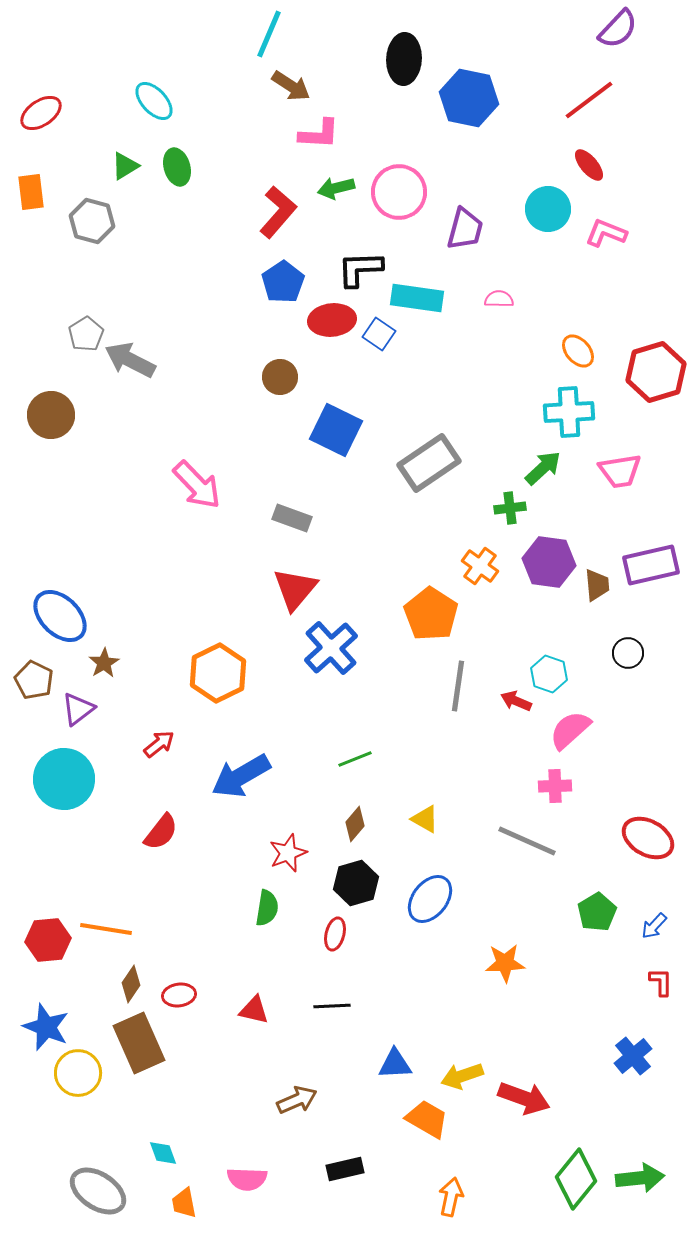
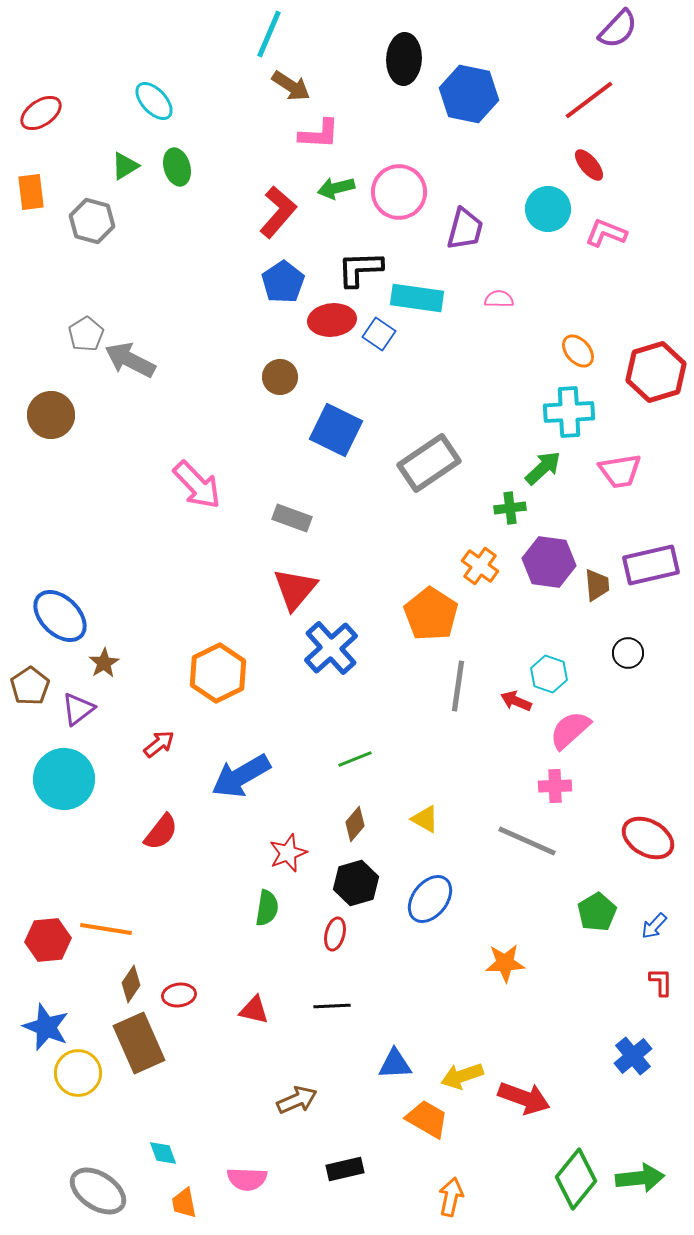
blue hexagon at (469, 98): moved 4 px up
brown pentagon at (34, 680): moved 4 px left, 6 px down; rotated 12 degrees clockwise
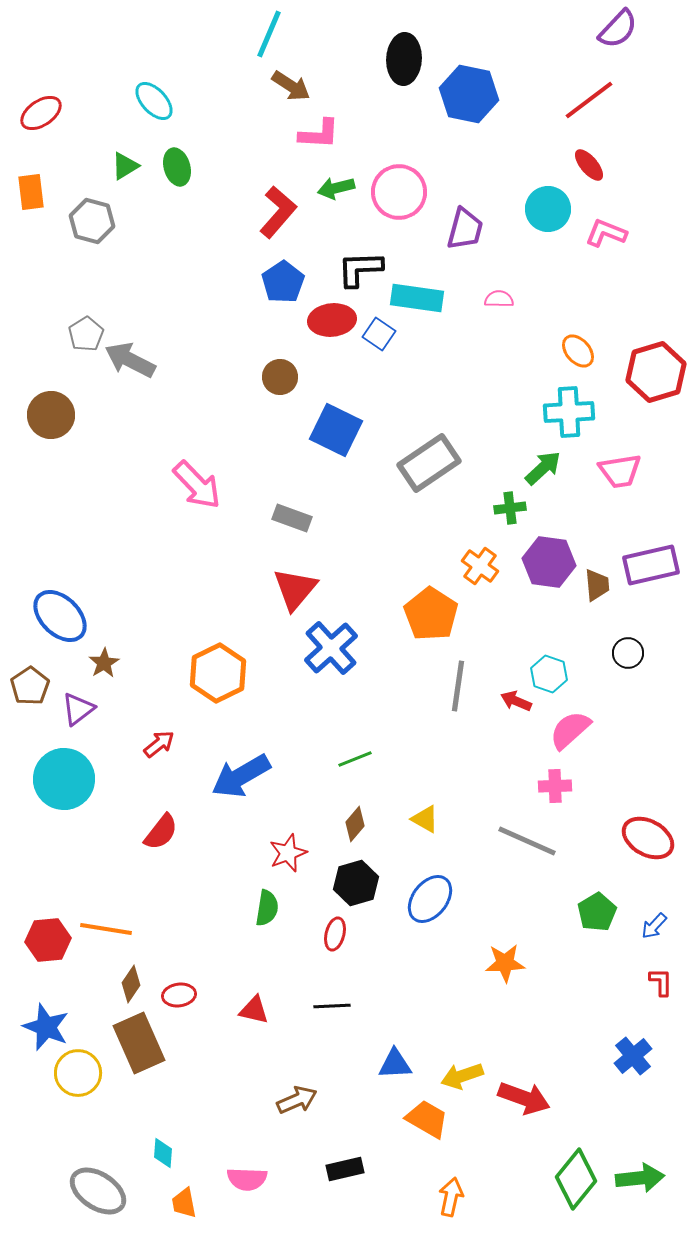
cyan diamond at (163, 1153): rotated 24 degrees clockwise
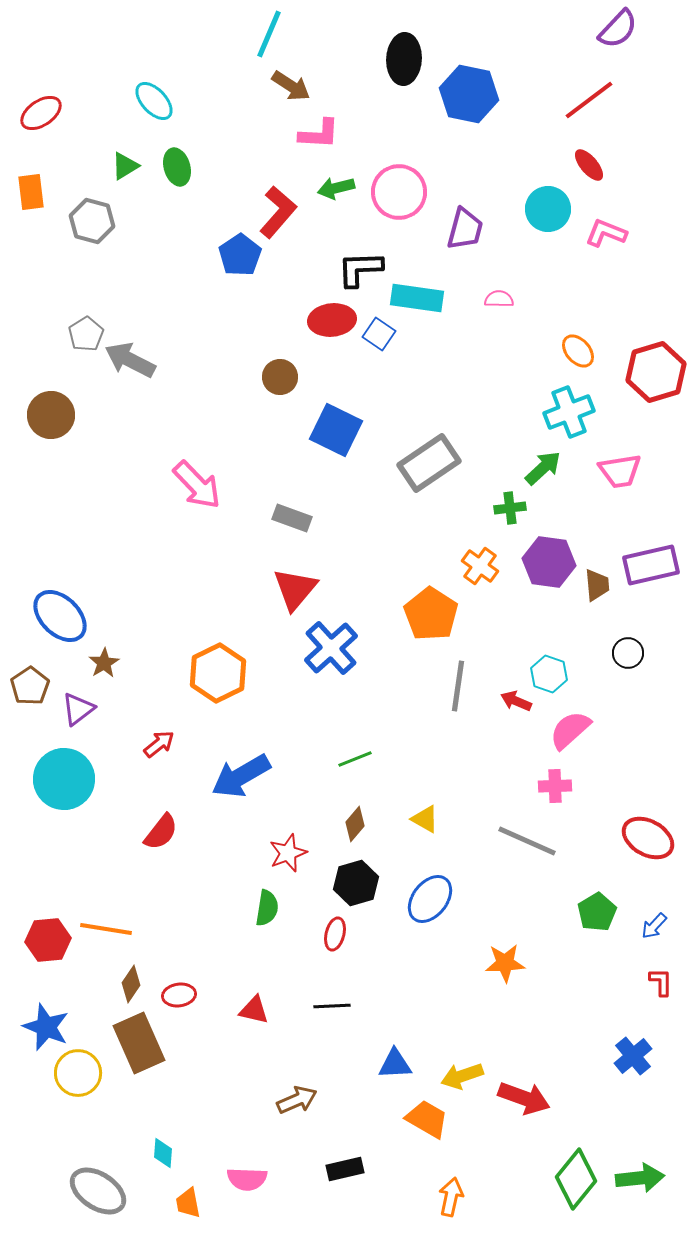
blue pentagon at (283, 282): moved 43 px left, 27 px up
cyan cross at (569, 412): rotated 18 degrees counterclockwise
orange trapezoid at (184, 1203): moved 4 px right
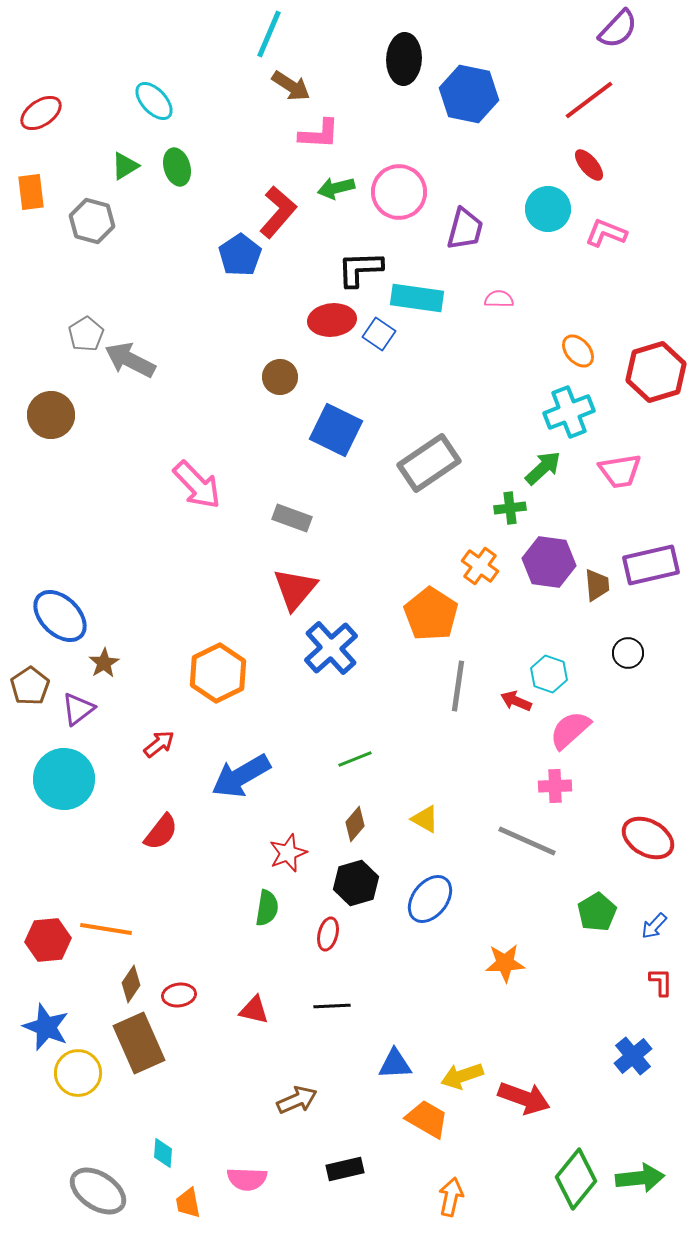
red ellipse at (335, 934): moved 7 px left
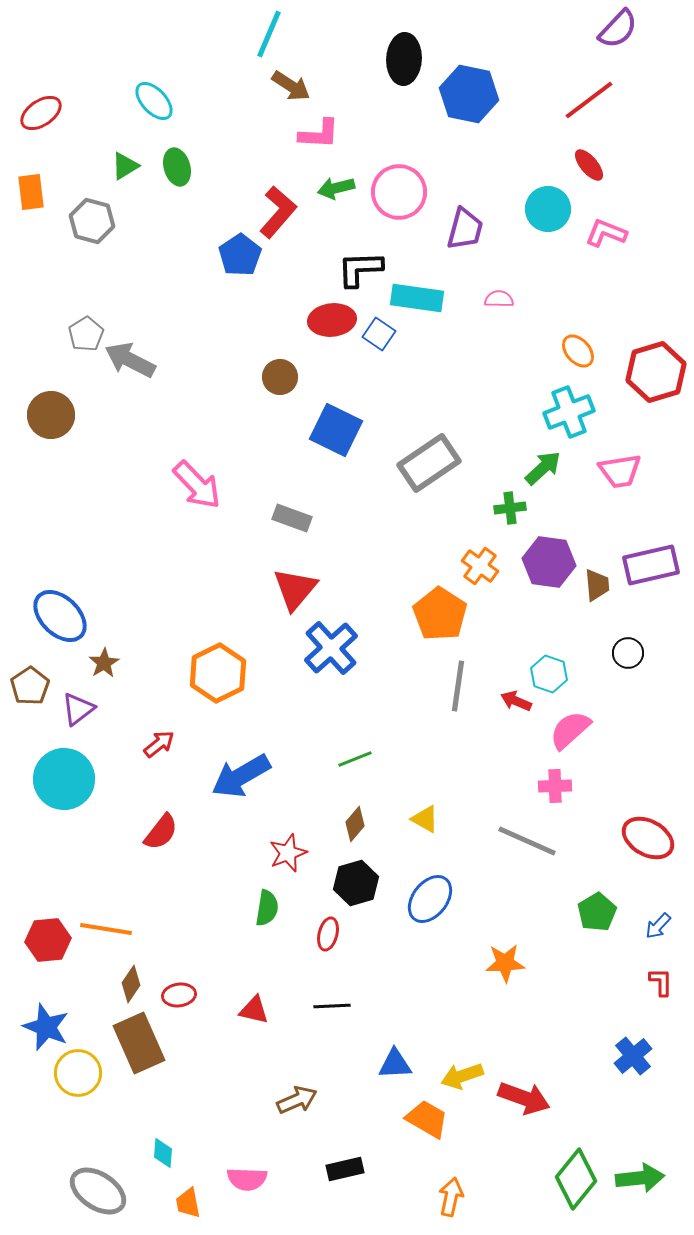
orange pentagon at (431, 614): moved 9 px right
blue arrow at (654, 926): moved 4 px right
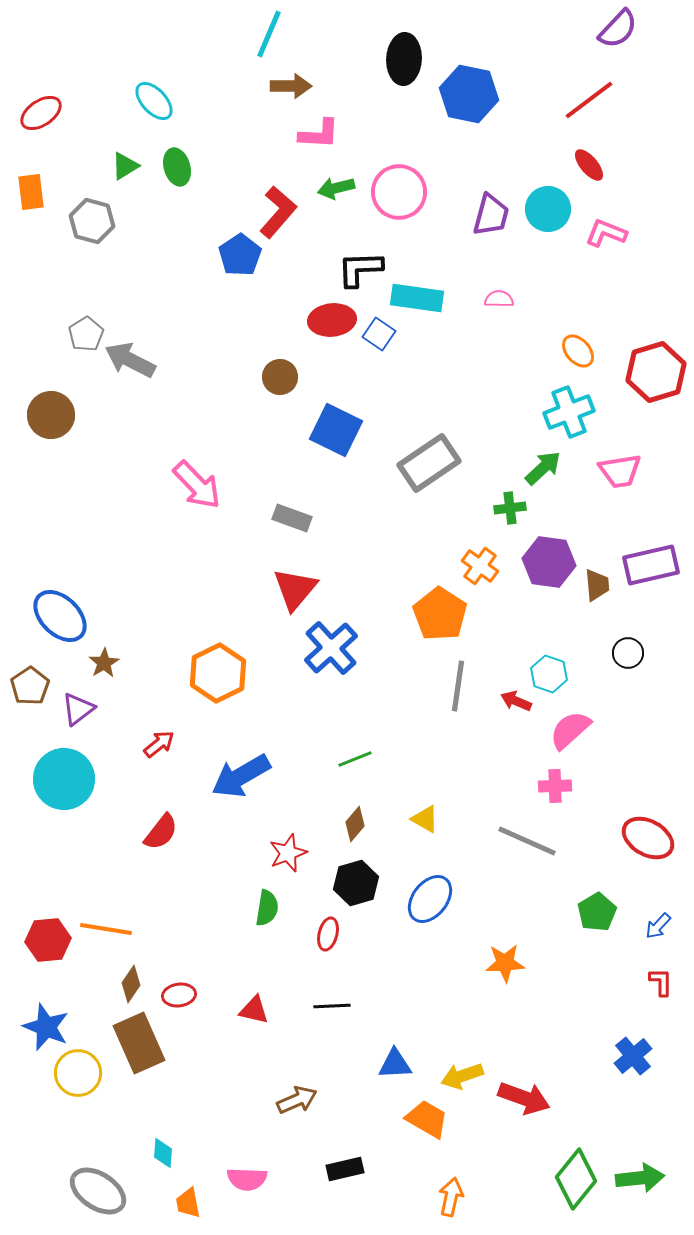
brown arrow at (291, 86): rotated 33 degrees counterclockwise
purple trapezoid at (465, 229): moved 26 px right, 14 px up
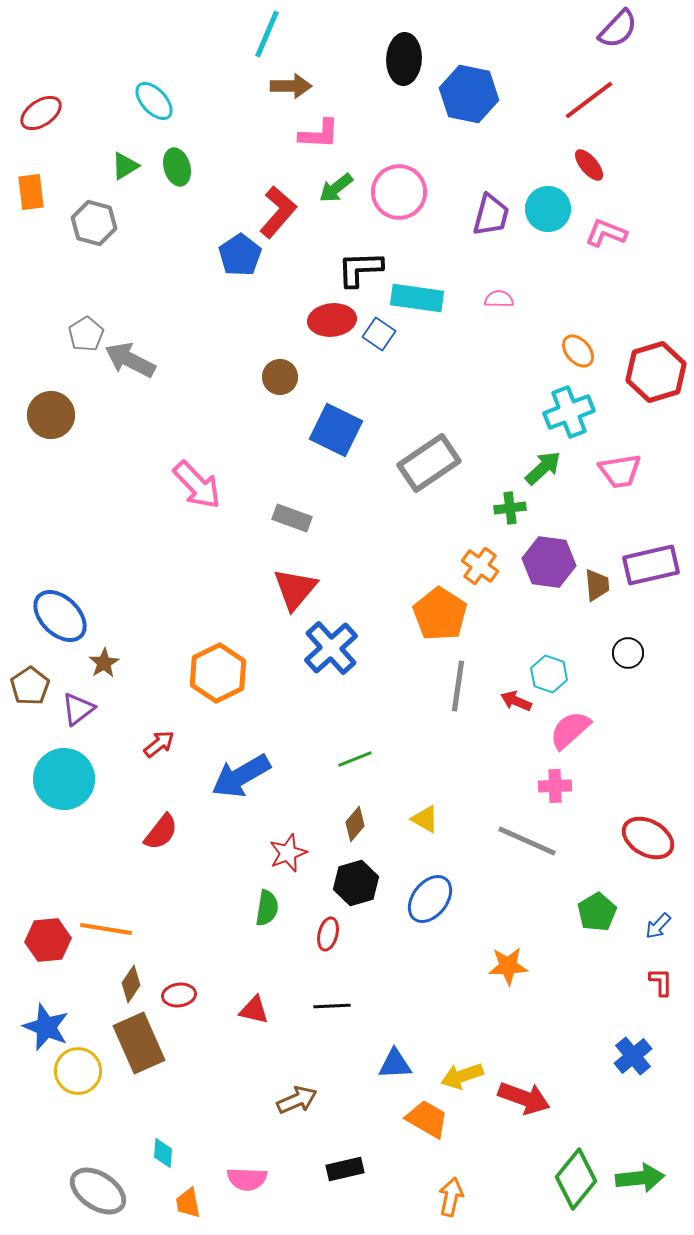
cyan line at (269, 34): moved 2 px left
green arrow at (336, 188): rotated 24 degrees counterclockwise
gray hexagon at (92, 221): moved 2 px right, 2 px down
orange star at (505, 963): moved 3 px right, 3 px down
yellow circle at (78, 1073): moved 2 px up
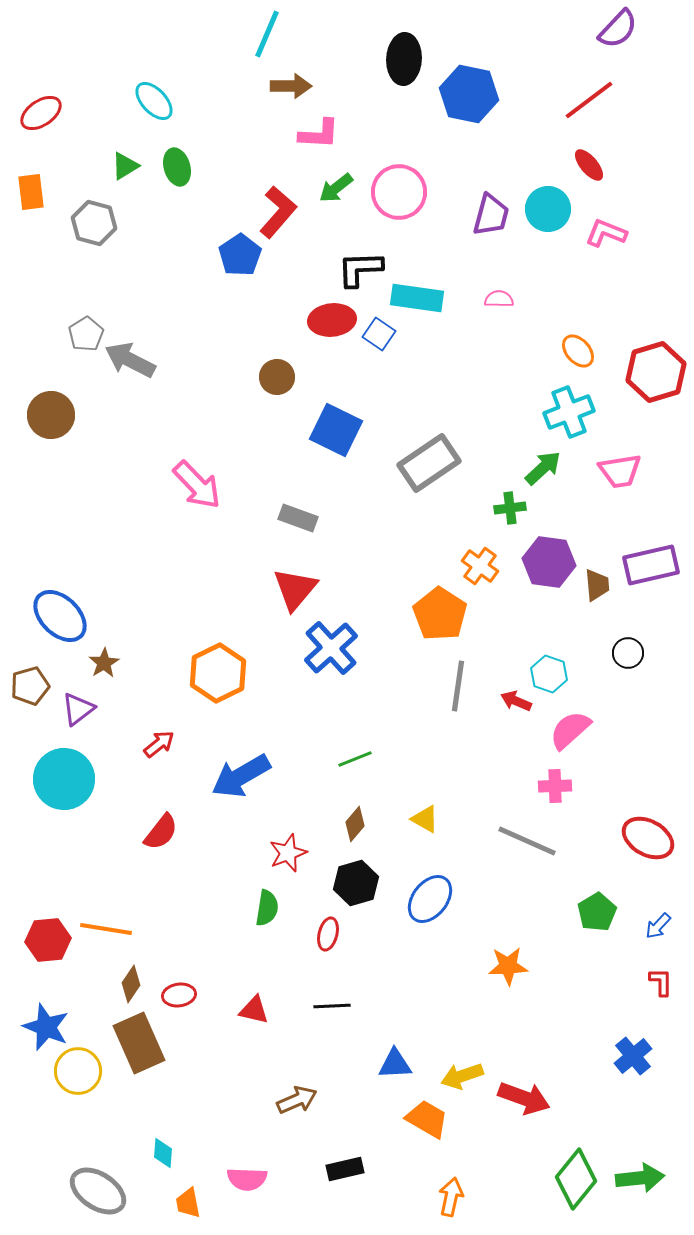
brown circle at (280, 377): moved 3 px left
gray rectangle at (292, 518): moved 6 px right
brown pentagon at (30, 686): rotated 18 degrees clockwise
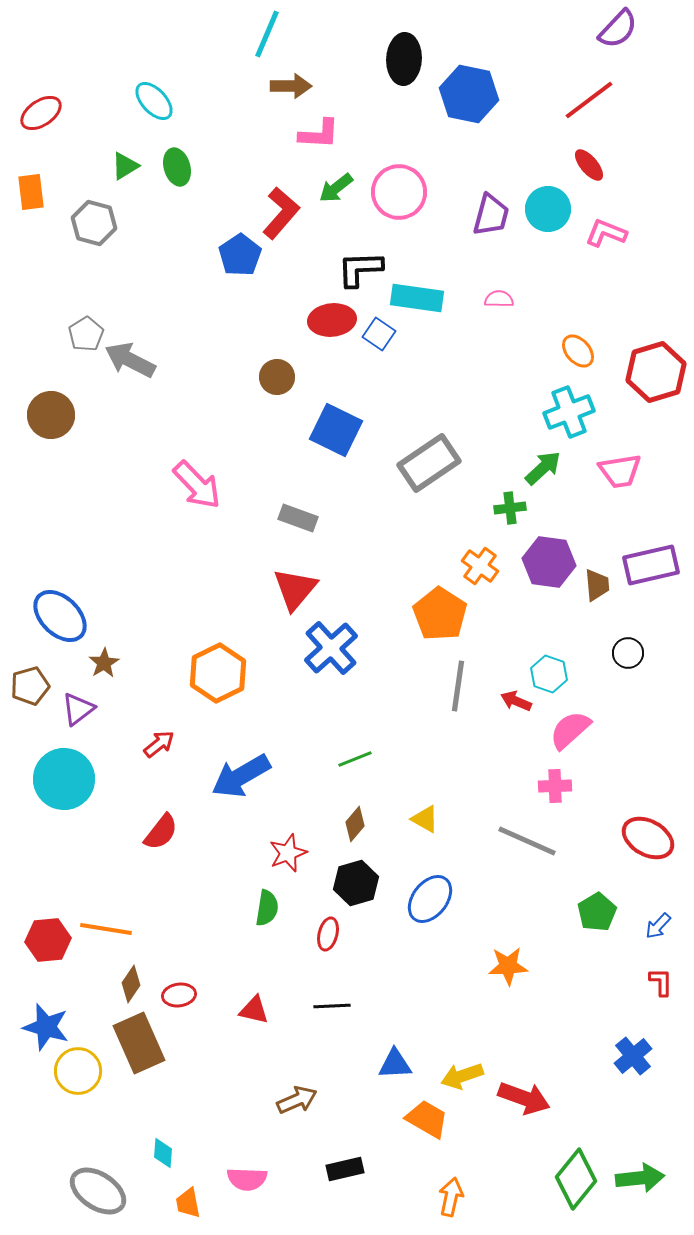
red L-shape at (278, 212): moved 3 px right, 1 px down
blue star at (46, 1027): rotated 6 degrees counterclockwise
